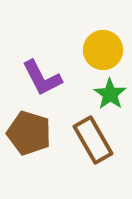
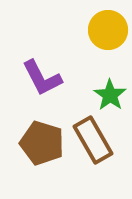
yellow circle: moved 5 px right, 20 px up
green star: moved 1 px down
brown pentagon: moved 13 px right, 10 px down
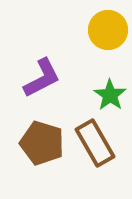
purple L-shape: rotated 90 degrees counterclockwise
brown rectangle: moved 2 px right, 3 px down
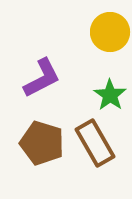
yellow circle: moved 2 px right, 2 px down
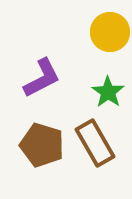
green star: moved 2 px left, 3 px up
brown pentagon: moved 2 px down
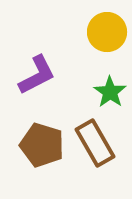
yellow circle: moved 3 px left
purple L-shape: moved 5 px left, 3 px up
green star: moved 2 px right
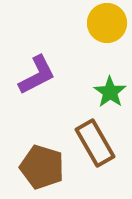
yellow circle: moved 9 px up
brown pentagon: moved 22 px down
